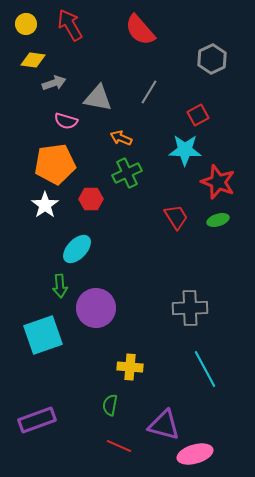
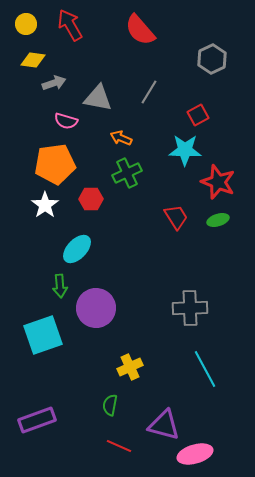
yellow cross: rotated 30 degrees counterclockwise
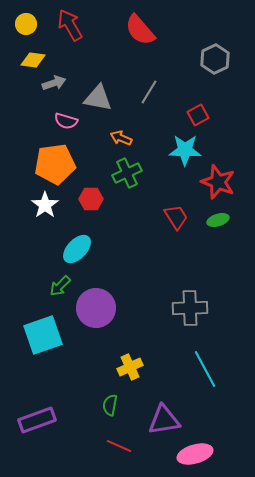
gray hexagon: moved 3 px right
green arrow: rotated 50 degrees clockwise
purple triangle: moved 5 px up; rotated 24 degrees counterclockwise
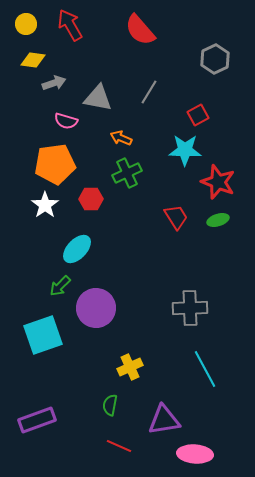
pink ellipse: rotated 20 degrees clockwise
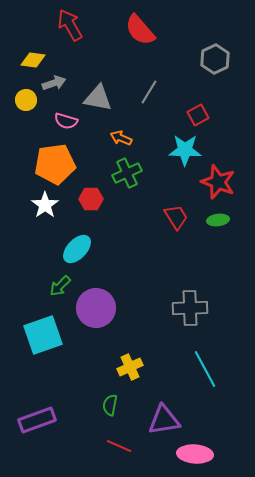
yellow circle: moved 76 px down
green ellipse: rotated 10 degrees clockwise
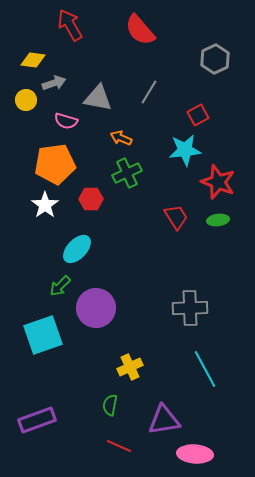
cyan star: rotated 8 degrees counterclockwise
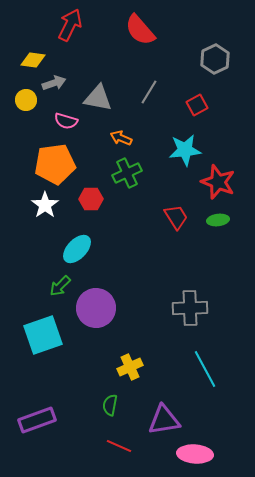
red arrow: rotated 56 degrees clockwise
red square: moved 1 px left, 10 px up
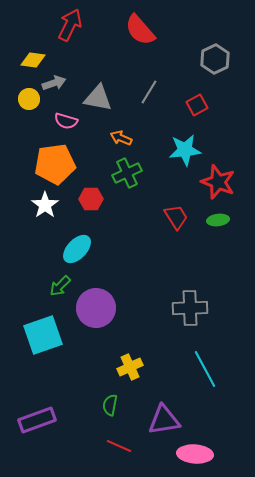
yellow circle: moved 3 px right, 1 px up
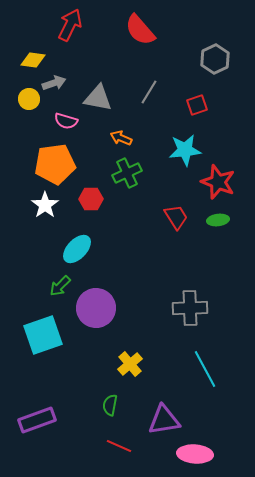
red square: rotated 10 degrees clockwise
yellow cross: moved 3 px up; rotated 15 degrees counterclockwise
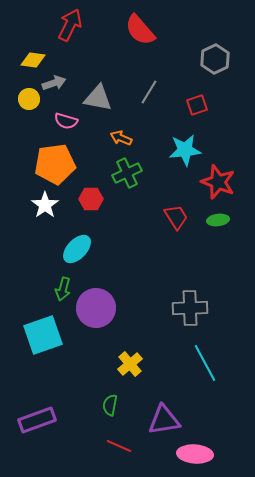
green arrow: moved 3 px right, 3 px down; rotated 30 degrees counterclockwise
cyan line: moved 6 px up
